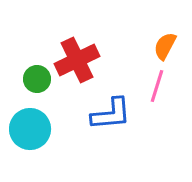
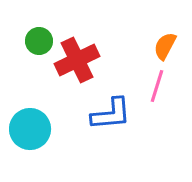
green circle: moved 2 px right, 38 px up
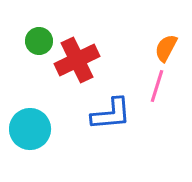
orange semicircle: moved 1 px right, 2 px down
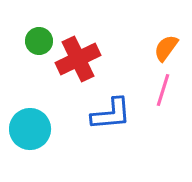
orange semicircle: rotated 8 degrees clockwise
red cross: moved 1 px right, 1 px up
pink line: moved 6 px right, 4 px down
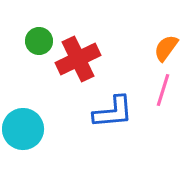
blue L-shape: moved 2 px right, 2 px up
cyan circle: moved 7 px left
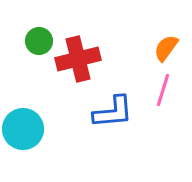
red cross: rotated 12 degrees clockwise
